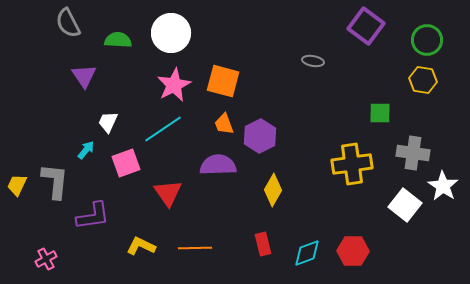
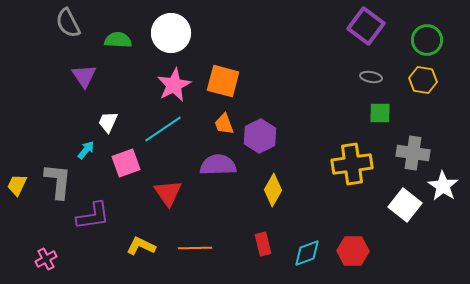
gray ellipse: moved 58 px right, 16 px down
gray L-shape: moved 3 px right
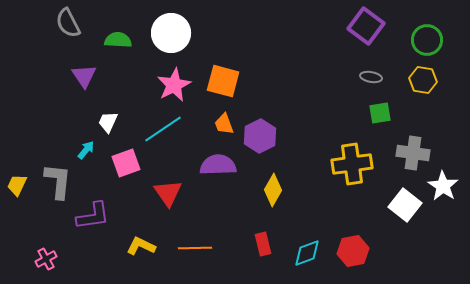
green square: rotated 10 degrees counterclockwise
red hexagon: rotated 12 degrees counterclockwise
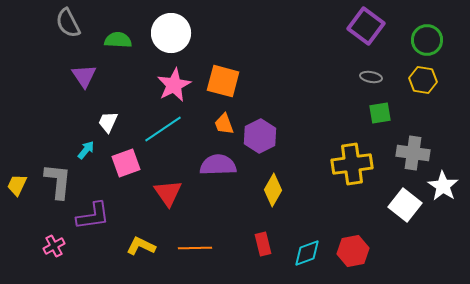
pink cross: moved 8 px right, 13 px up
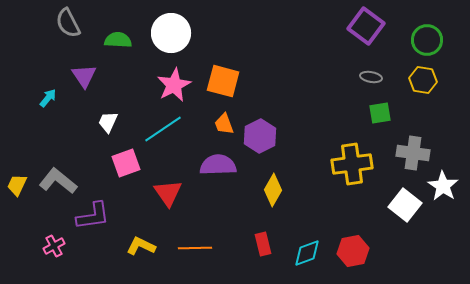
cyan arrow: moved 38 px left, 52 px up
gray L-shape: rotated 57 degrees counterclockwise
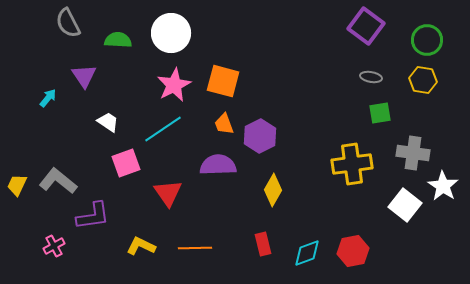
white trapezoid: rotated 100 degrees clockwise
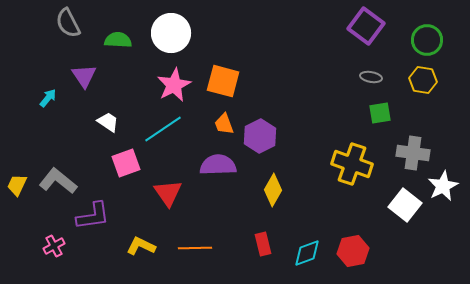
yellow cross: rotated 27 degrees clockwise
white star: rotated 12 degrees clockwise
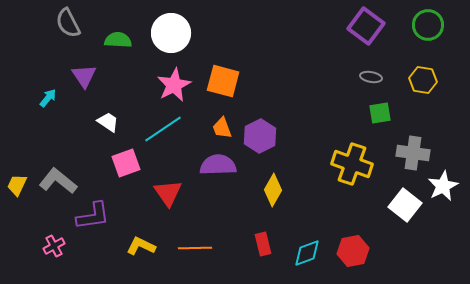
green circle: moved 1 px right, 15 px up
orange trapezoid: moved 2 px left, 4 px down
